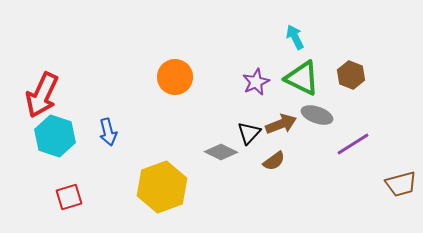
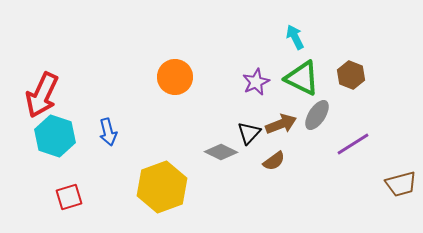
gray ellipse: rotated 76 degrees counterclockwise
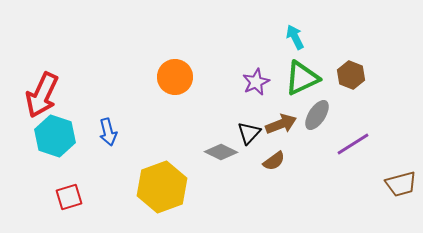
green triangle: rotated 51 degrees counterclockwise
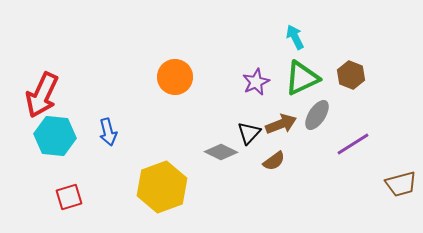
cyan hexagon: rotated 12 degrees counterclockwise
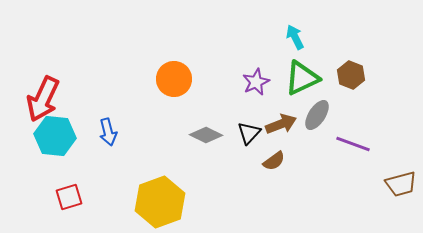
orange circle: moved 1 px left, 2 px down
red arrow: moved 1 px right, 4 px down
purple line: rotated 52 degrees clockwise
gray diamond: moved 15 px left, 17 px up
yellow hexagon: moved 2 px left, 15 px down
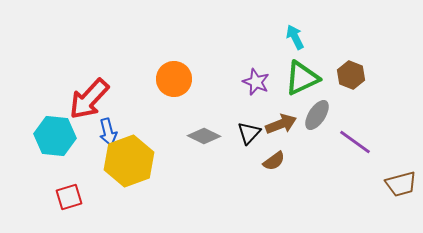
purple star: rotated 24 degrees counterclockwise
red arrow: moved 46 px right; rotated 18 degrees clockwise
gray diamond: moved 2 px left, 1 px down
purple line: moved 2 px right, 2 px up; rotated 16 degrees clockwise
yellow hexagon: moved 31 px left, 41 px up
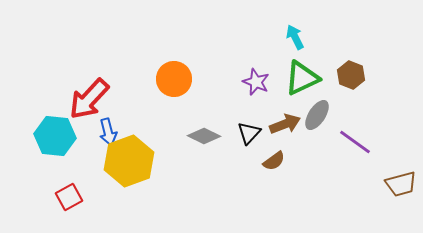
brown arrow: moved 4 px right
red square: rotated 12 degrees counterclockwise
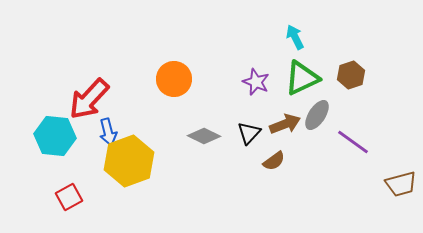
brown hexagon: rotated 20 degrees clockwise
purple line: moved 2 px left
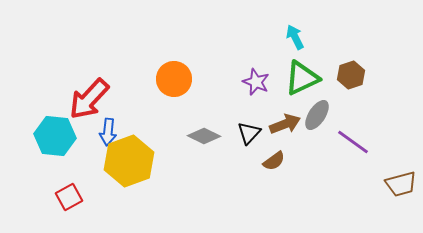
blue arrow: rotated 20 degrees clockwise
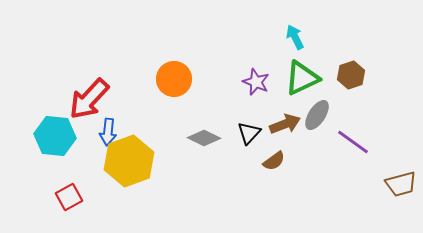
gray diamond: moved 2 px down
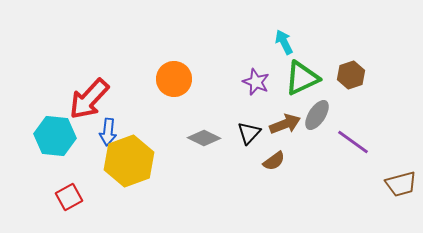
cyan arrow: moved 11 px left, 5 px down
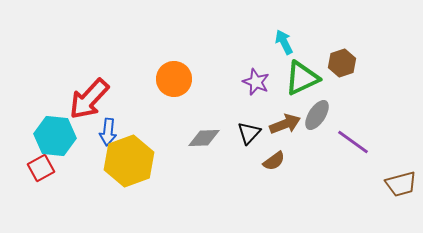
brown hexagon: moved 9 px left, 12 px up
gray diamond: rotated 28 degrees counterclockwise
red square: moved 28 px left, 29 px up
